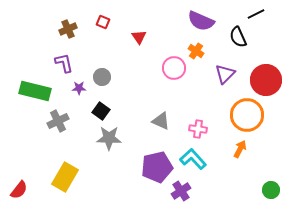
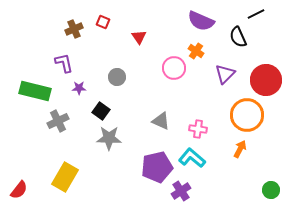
brown cross: moved 6 px right
gray circle: moved 15 px right
cyan L-shape: moved 1 px left, 1 px up; rotated 8 degrees counterclockwise
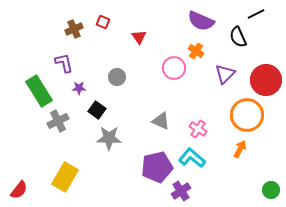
green rectangle: moved 4 px right; rotated 44 degrees clockwise
black square: moved 4 px left, 1 px up
pink cross: rotated 24 degrees clockwise
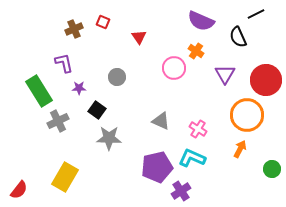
purple triangle: rotated 15 degrees counterclockwise
cyan L-shape: rotated 16 degrees counterclockwise
green circle: moved 1 px right, 21 px up
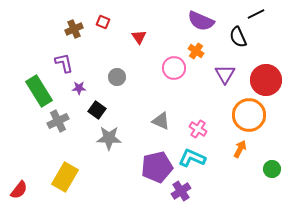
orange circle: moved 2 px right
